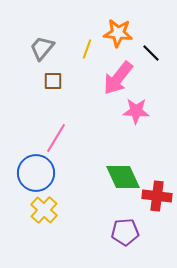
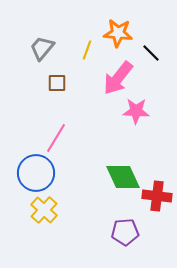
yellow line: moved 1 px down
brown square: moved 4 px right, 2 px down
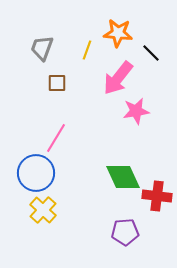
gray trapezoid: rotated 20 degrees counterclockwise
pink star: rotated 12 degrees counterclockwise
yellow cross: moved 1 px left
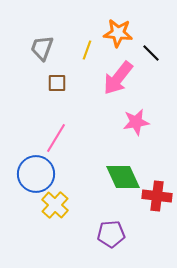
pink star: moved 11 px down
blue circle: moved 1 px down
yellow cross: moved 12 px right, 5 px up
purple pentagon: moved 14 px left, 2 px down
